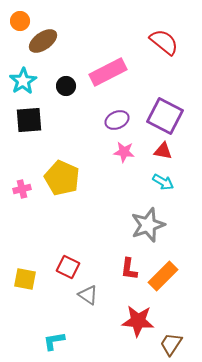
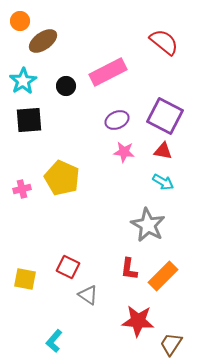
gray star: rotated 24 degrees counterclockwise
cyan L-shape: rotated 40 degrees counterclockwise
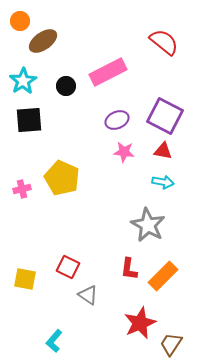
cyan arrow: rotated 20 degrees counterclockwise
red star: moved 2 px right, 2 px down; rotated 28 degrees counterclockwise
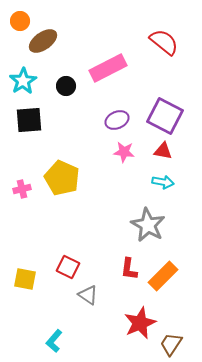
pink rectangle: moved 4 px up
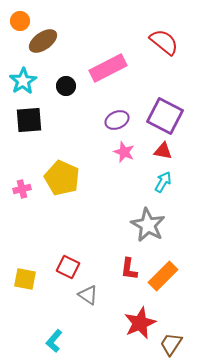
pink star: rotated 15 degrees clockwise
cyan arrow: rotated 70 degrees counterclockwise
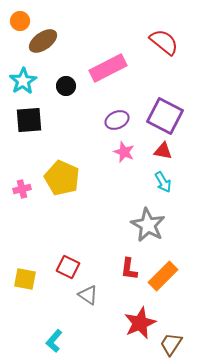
cyan arrow: rotated 120 degrees clockwise
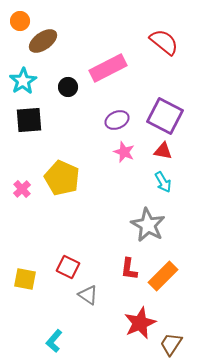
black circle: moved 2 px right, 1 px down
pink cross: rotated 30 degrees counterclockwise
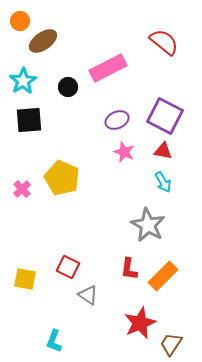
cyan L-shape: rotated 20 degrees counterclockwise
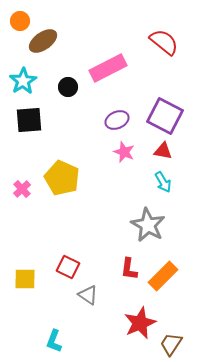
yellow square: rotated 10 degrees counterclockwise
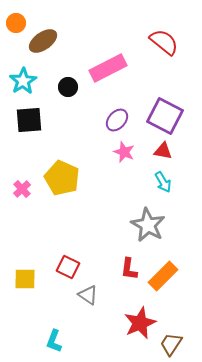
orange circle: moved 4 px left, 2 px down
purple ellipse: rotated 25 degrees counterclockwise
